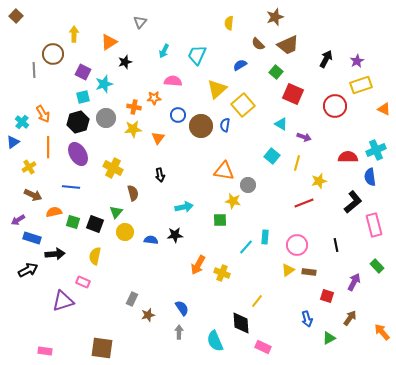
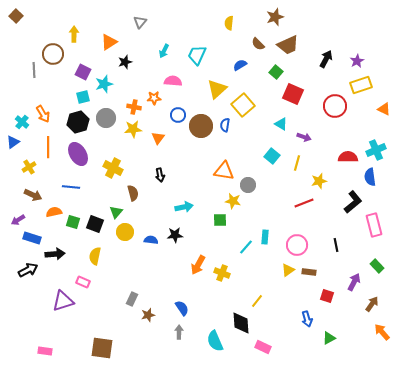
brown arrow at (350, 318): moved 22 px right, 14 px up
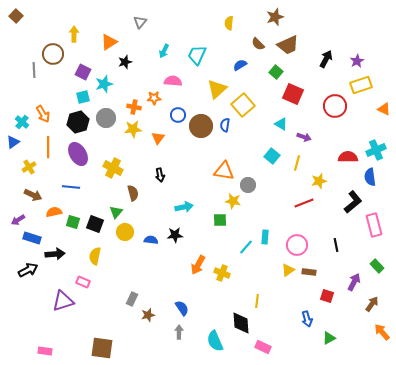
yellow line at (257, 301): rotated 32 degrees counterclockwise
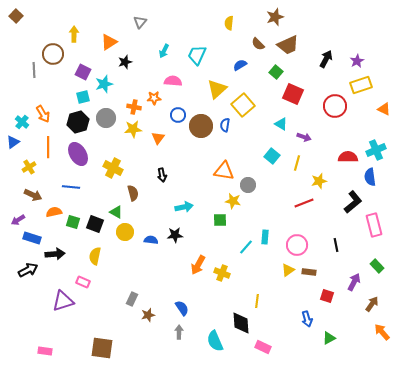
black arrow at (160, 175): moved 2 px right
green triangle at (116, 212): rotated 40 degrees counterclockwise
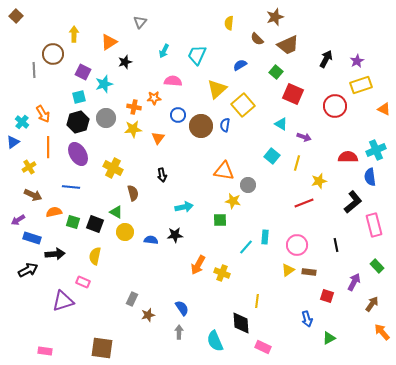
brown semicircle at (258, 44): moved 1 px left, 5 px up
cyan square at (83, 97): moved 4 px left
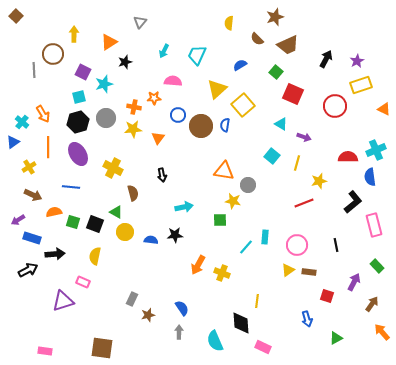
green triangle at (329, 338): moved 7 px right
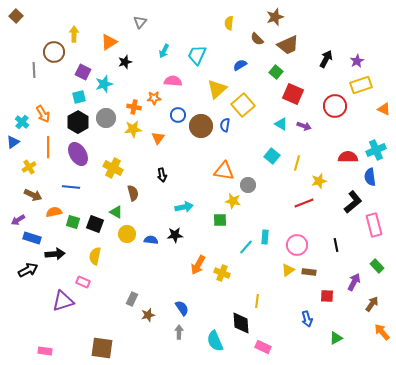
brown circle at (53, 54): moved 1 px right, 2 px up
black hexagon at (78, 122): rotated 15 degrees counterclockwise
purple arrow at (304, 137): moved 11 px up
yellow circle at (125, 232): moved 2 px right, 2 px down
red square at (327, 296): rotated 16 degrees counterclockwise
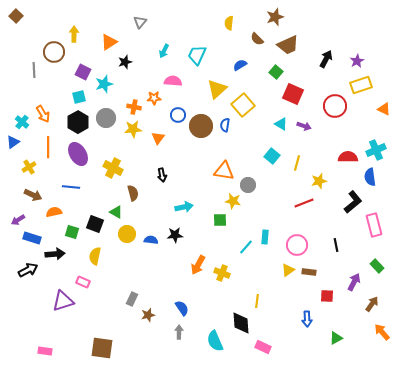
green square at (73, 222): moved 1 px left, 10 px down
blue arrow at (307, 319): rotated 14 degrees clockwise
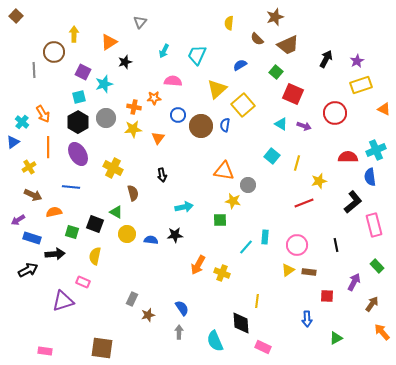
red circle at (335, 106): moved 7 px down
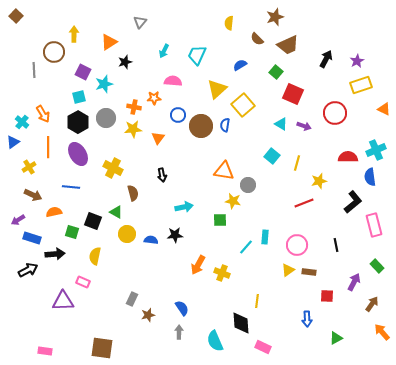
black square at (95, 224): moved 2 px left, 3 px up
purple triangle at (63, 301): rotated 15 degrees clockwise
